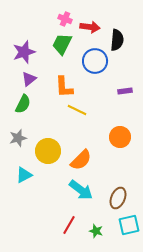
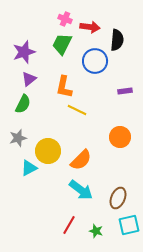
orange L-shape: rotated 15 degrees clockwise
cyan triangle: moved 5 px right, 7 px up
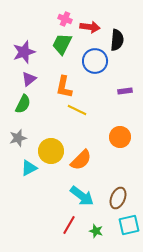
yellow circle: moved 3 px right
cyan arrow: moved 1 px right, 6 px down
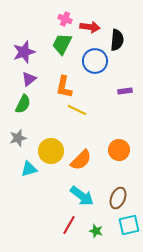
orange circle: moved 1 px left, 13 px down
cyan triangle: moved 1 px down; rotated 12 degrees clockwise
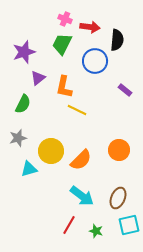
purple triangle: moved 9 px right, 1 px up
purple rectangle: moved 1 px up; rotated 48 degrees clockwise
